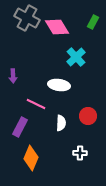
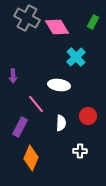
pink line: rotated 24 degrees clockwise
white cross: moved 2 px up
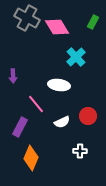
white semicircle: moved 1 px right, 1 px up; rotated 63 degrees clockwise
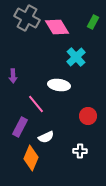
white semicircle: moved 16 px left, 15 px down
